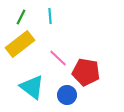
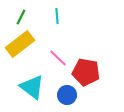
cyan line: moved 7 px right
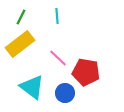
blue circle: moved 2 px left, 2 px up
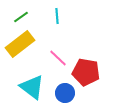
green line: rotated 28 degrees clockwise
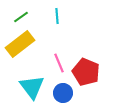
pink line: moved 1 px right, 5 px down; rotated 24 degrees clockwise
red pentagon: rotated 12 degrees clockwise
cyan triangle: rotated 16 degrees clockwise
blue circle: moved 2 px left
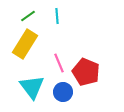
green line: moved 7 px right, 1 px up
yellow rectangle: moved 5 px right; rotated 20 degrees counterclockwise
blue circle: moved 1 px up
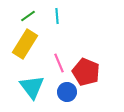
blue circle: moved 4 px right
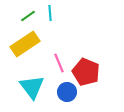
cyan line: moved 7 px left, 3 px up
yellow rectangle: rotated 24 degrees clockwise
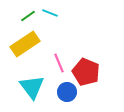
cyan line: rotated 63 degrees counterclockwise
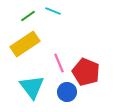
cyan line: moved 3 px right, 2 px up
